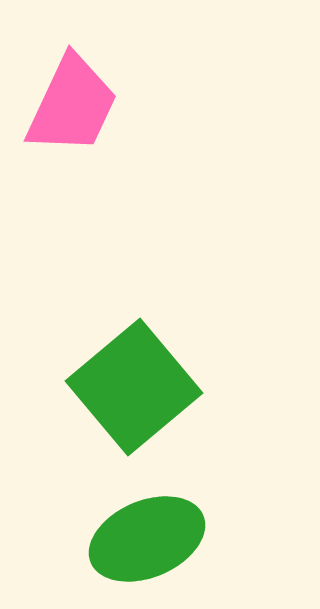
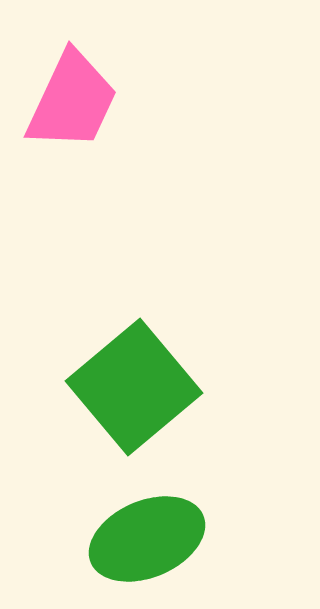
pink trapezoid: moved 4 px up
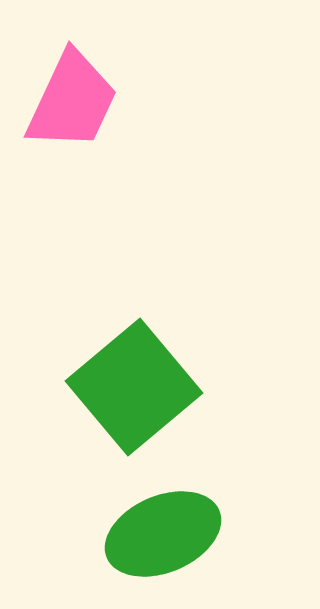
green ellipse: moved 16 px right, 5 px up
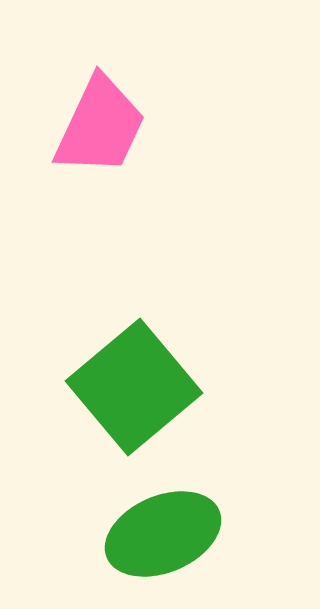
pink trapezoid: moved 28 px right, 25 px down
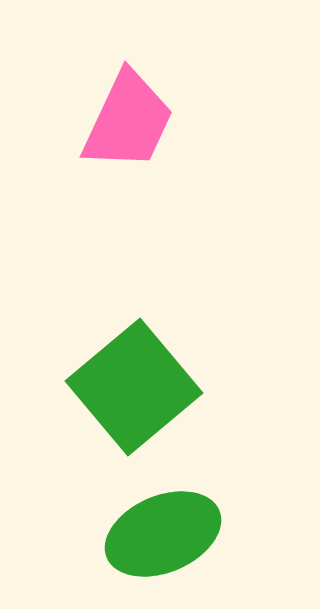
pink trapezoid: moved 28 px right, 5 px up
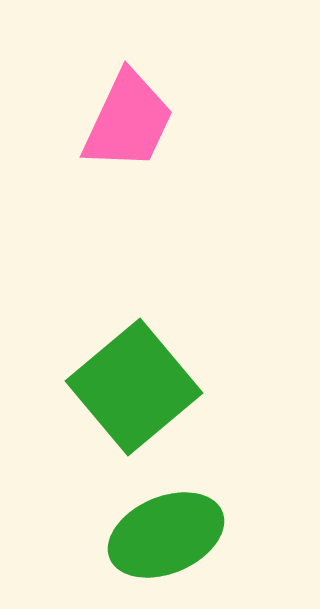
green ellipse: moved 3 px right, 1 px down
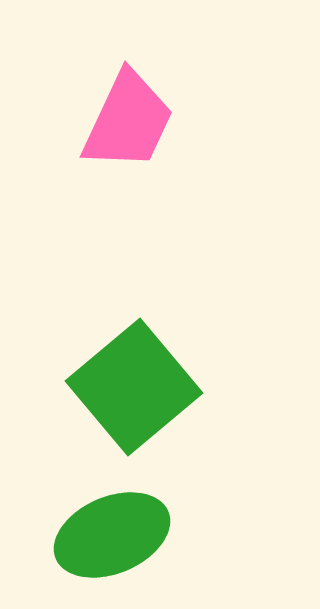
green ellipse: moved 54 px left
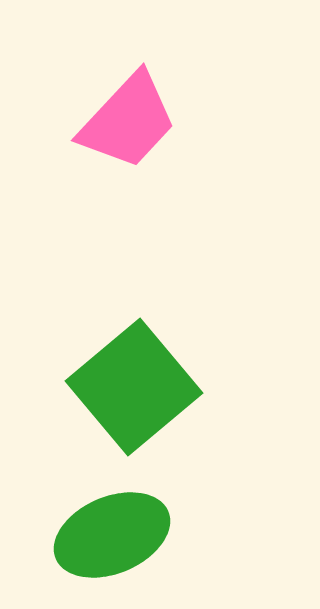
pink trapezoid: rotated 18 degrees clockwise
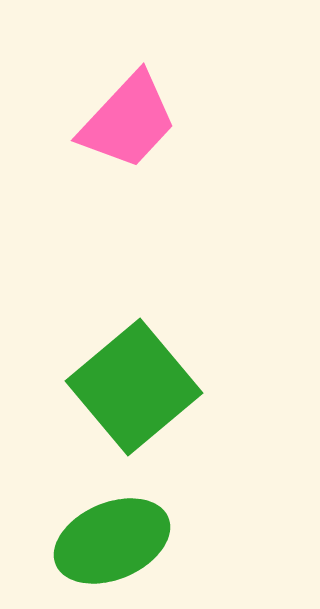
green ellipse: moved 6 px down
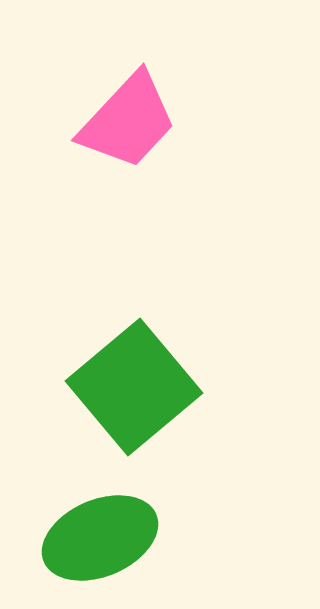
green ellipse: moved 12 px left, 3 px up
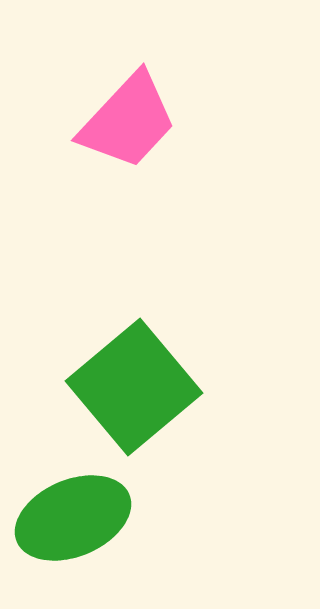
green ellipse: moved 27 px left, 20 px up
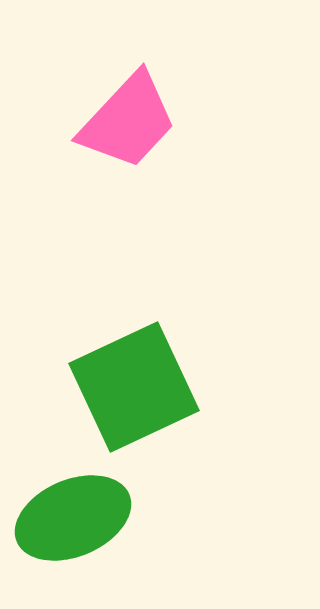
green square: rotated 15 degrees clockwise
